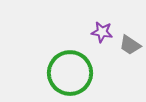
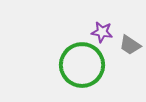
green circle: moved 12 px right, 8 px up
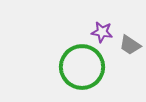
green circle: moved 2 px down
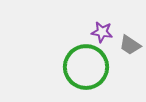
green circle: moved 4 px right
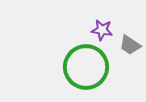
purple star: moved 2 px up
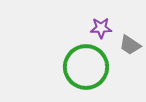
purple star: moved 1 px left, 2 px up; rotated 10 degrees counterclockwise
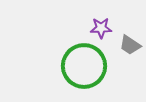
green circle: moved 2 px left, 1 px up
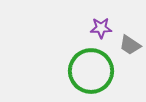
green circle: moved 7 px right, 5 px down
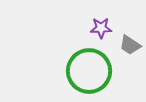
green circle: moved 2 px left
